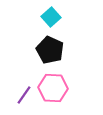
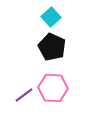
black pentagon: moved 2 px right, 3 px up
purple line: rotated 18 degrees clockwise
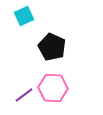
cyan square: moved 27 px left, 1 px up; rotated 18 degrees clockwise
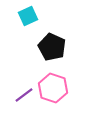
cyan square: moved 4 px right
pink hexagon: rotated 16 degrees clockwise
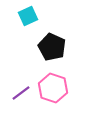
purple line: moved 3 px left, 2 px up
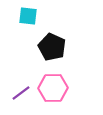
cyan square: rotated 30 degrees clockwise
pink hexagon: rotated 20 degrees counterclockwise
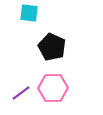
cyan square: moved 1 px right, 3 px up
